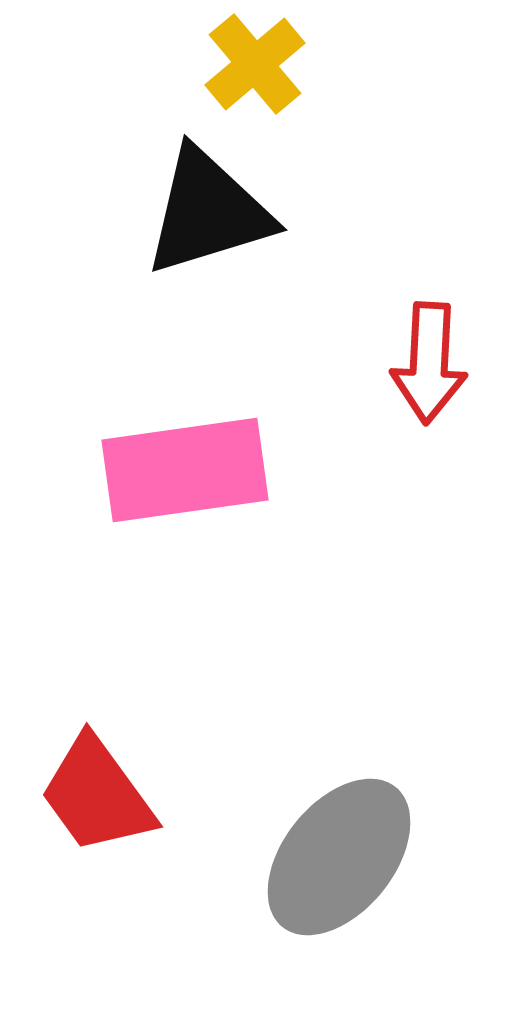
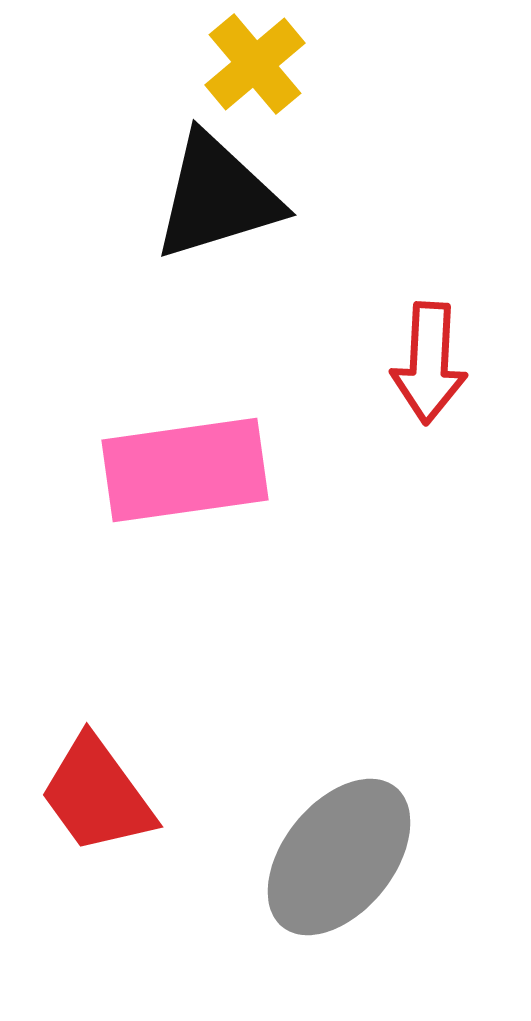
black triangle: moved 9 px right, 15 px up
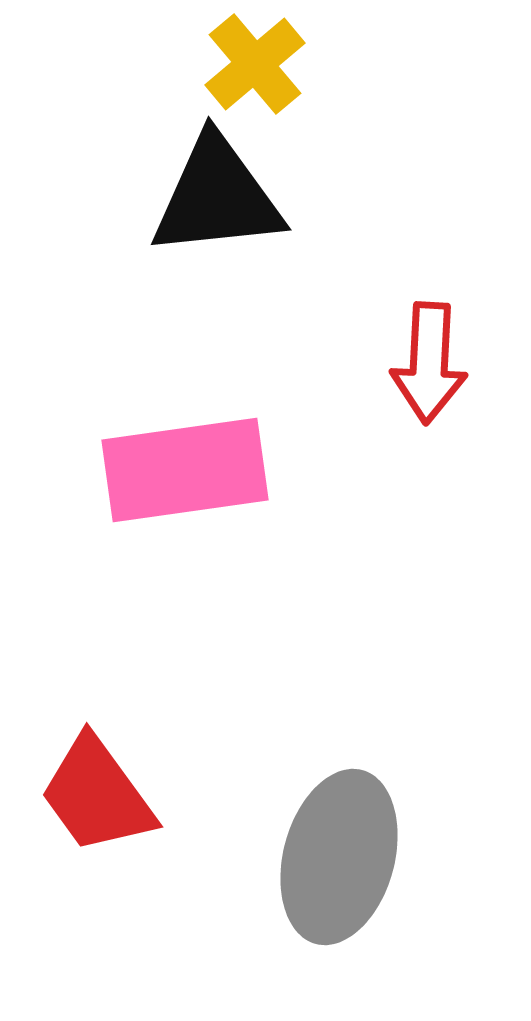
black triangle: rotated 11 degrees clockwise
gray ellipse: rotated 24 degrees counterclockwise
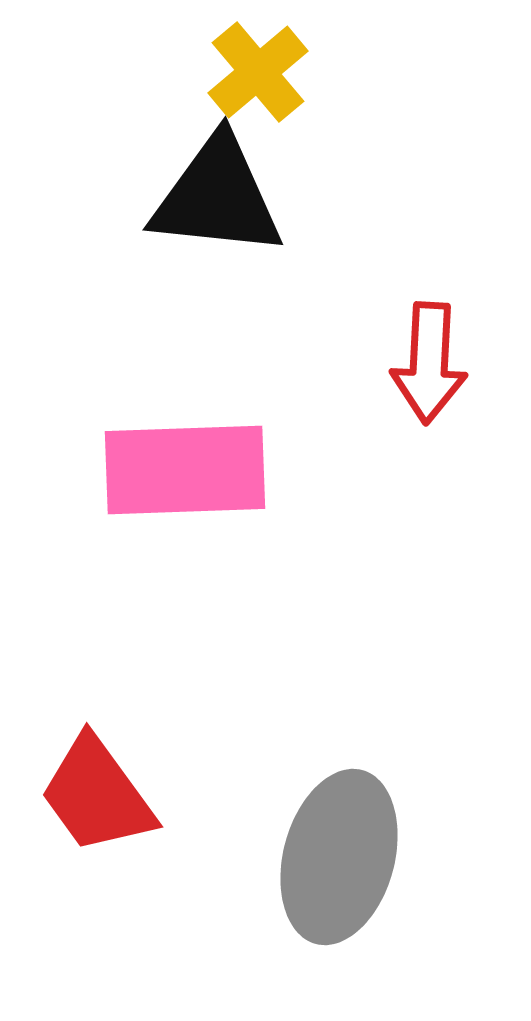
yellow cross: moved 3 px right, 8 px down
black triangle: rotated 12 degrees clockwise
pink rectangle: rotated 6 degrees clockwise
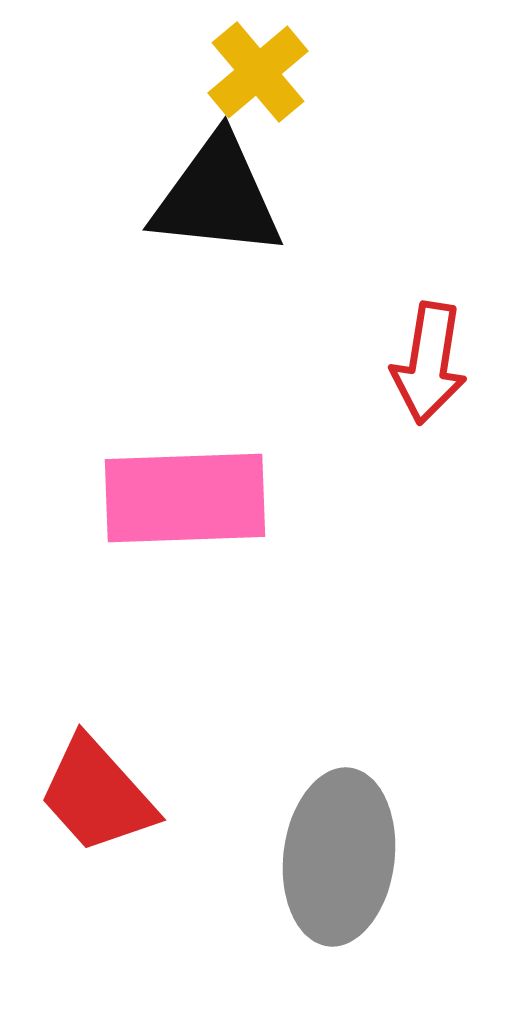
red arrow: rotated 6 degrees clockwise
pink rectangle: moved 28 px down
red trapezoid: rotated 6 degrees counterclockwise
gray ellipse: rotated 8 degrees counterclockwise
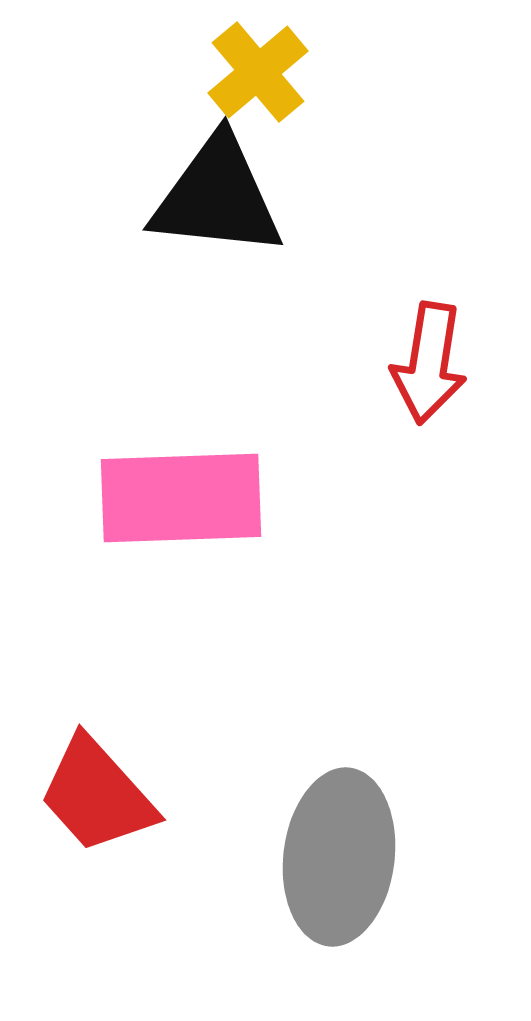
pink rectangle: moved 4 px left
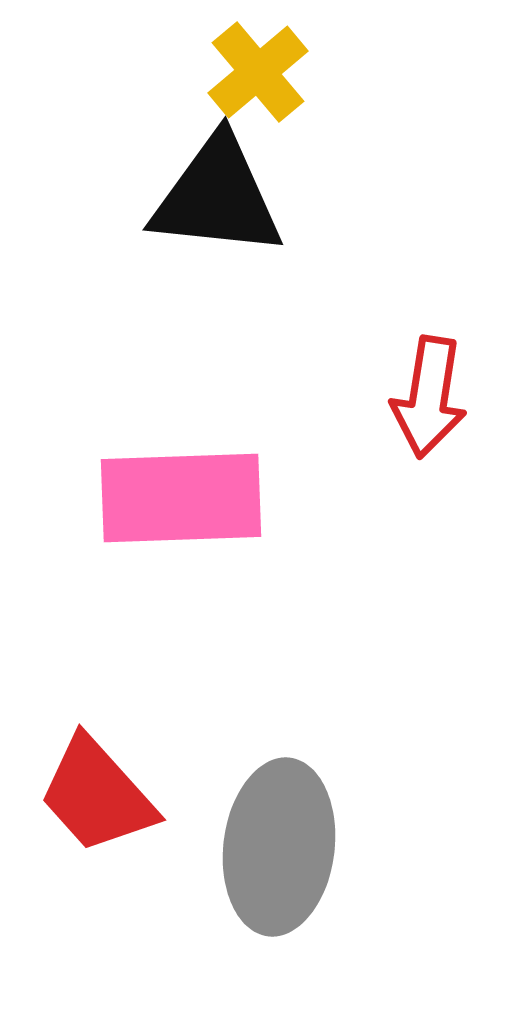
red arrow: moved 34 px down
gray ellipse: moved 60 px left, 10 px up
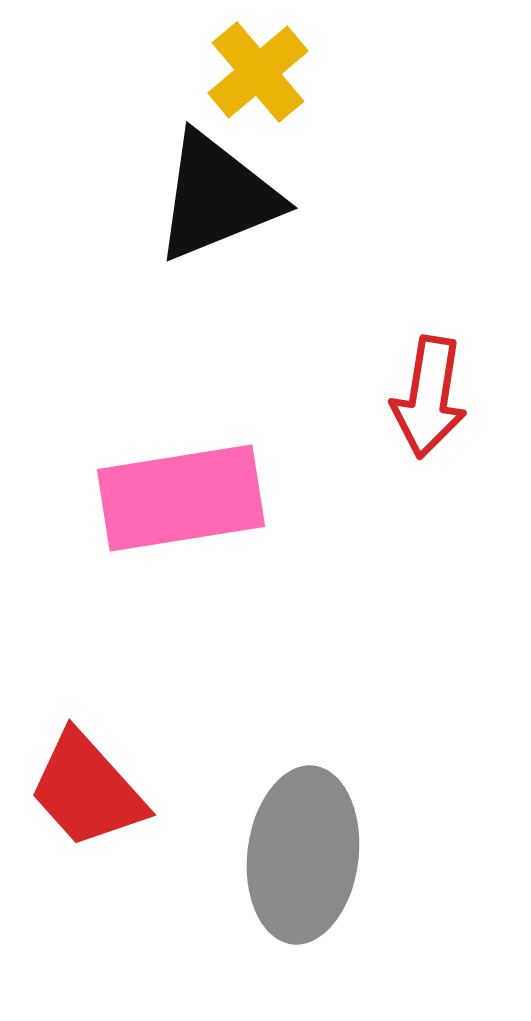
black triangle: rotated 28 degrees counterclockwise
pink rectangle: rotated 7 degrees counterclockwise
red trapezoid: moved 10 px left, 5 px up
gray ellipse: moved 24 px right, 8 px down
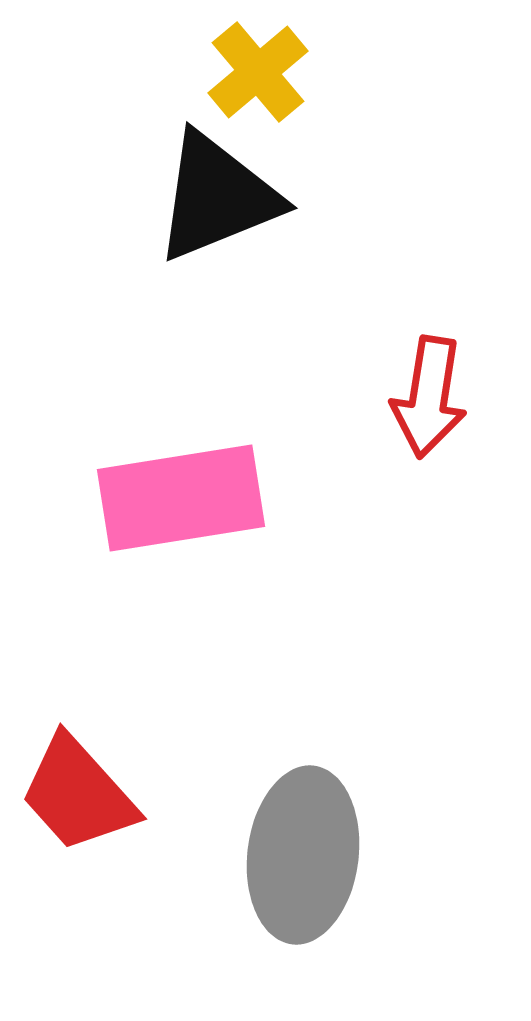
red trapezoid: moved 9 px left, 4 px down
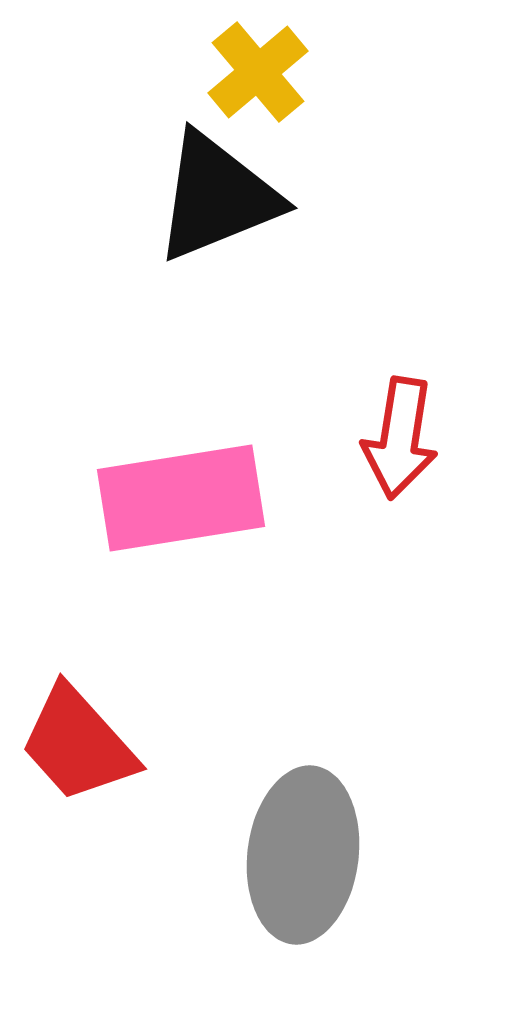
red arrow: moved 29 px left, 41 px down
red trapezoid: moved 50 px up
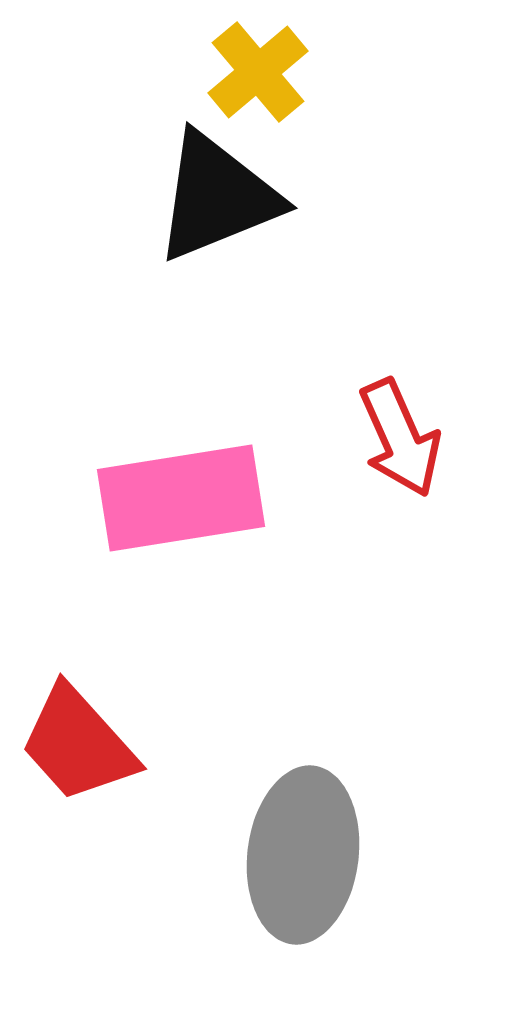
red arrow: rotated 33 degrees counterclockwise
